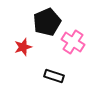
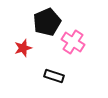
red star: moved 1 px down
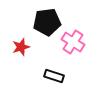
black pentagon: rotated 16 degrees clockwise
red star: moved 2 px left, 1 px up
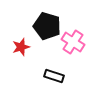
black pentagon: moved 4 px down; rotated 24 degrees clockwise
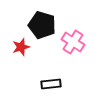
black pentagon: moved 5 px left, 1 px up
black rectangle: moved 3 px left, 8 px down; rotated 24 degrees counterclockwise
